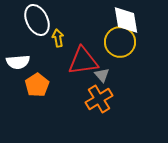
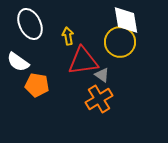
white ellipse: moved 7 px left, 4 px down
yellow arrow: moved 10 px right, 2 px up
white semicircle: rotated 40 degrees clockwise
gray triangle: rotated 14 degrees counterclockwise
orange pentagon: rotated 30 degrees counterclockwise
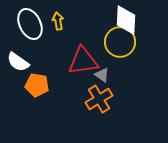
white diamond: rotated 12 degrees clockwise
yellow arrow: moved 10 px left, 15 px up
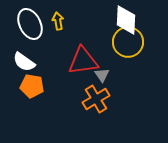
yellow circle: moved 8 px right
white semicircle: moved 6 px right
gray triangle: rotated 21 degrees clockwise
orange pentagon: moved 5 px left, 1 px down
orange cross: moved 3 px left
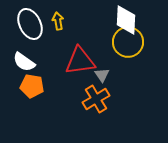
red triangle: moved 3 px left
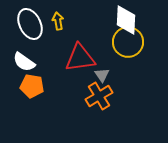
red triangle: moved 3 px up
orange cross: moved 3 px right, 3 px up
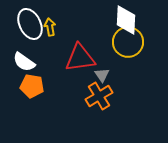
yellow arrow: moved 8 px left, 6 px down
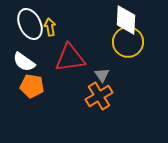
red triangle: moved 10 px left
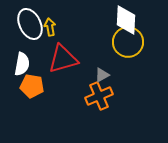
red triangle: moved 7 px left, 1 px down; rotated 8 degrees counterclockwise
white semicircle: moved 2 px left, 2 px down; rotated 115 degrees counterclockwise
gray triangle: rotated 35 degrees clockwise
orange cross: rotated 8 degrees clockwise
